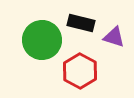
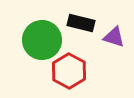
red hexagon: moved 11 px left
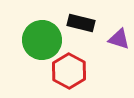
purple triangle: moved 5 px right, 2 px down
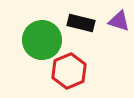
purple triangle: moved 18 px up
red hexagon: rotated 8 degrees clockwise
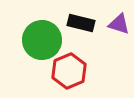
purple triangle: moved 3 px down
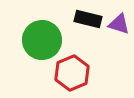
black rectangle: moved 7 px right, 4 px up
red hexagon: moved 3 px right, 2 px down
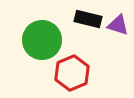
purple triangle: moved 1 px left, 1 px down
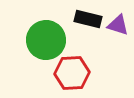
green circle: moved 4 px right
red hexagon: rotated 20 degrees clockwise
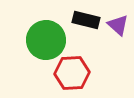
black rectangle: moved 2 px left, 1 px down
purple triangle: rotated 25 degrees clockwise
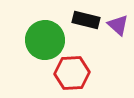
green circle: moved 1 px left
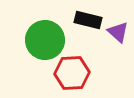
black rectangle: moved 2 px right
purple triangle: moved 7 px down
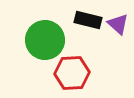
purple triangle: moved 8 px up
